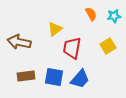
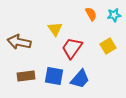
cyan star: moved 1 px up
yellow triangle: rotated 28 degrees counterclockwise
red trapezoid: rotated 25 degrees clockwise
blue square: moved 1 px up
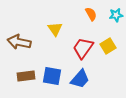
cyan star: moved 2 px right
red trapezoid: moved 11 px right
blue square: moved 2 px left
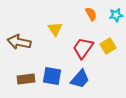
brown rectangle: moved 3 px down
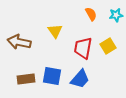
yellow triangle: moved 2 px down
red trapezoid: rotated 25 degrees counterclockwise
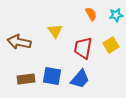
yellow square: moved 3 px right, 1 px up
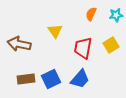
orange semicircle: rotated 128 degrees counterclockwise
brown arrow: moved 2 px down
blue square: moved 1 px left, 3 px down; rotated 36 degrees counterclockwise
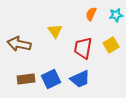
blue trapezoid: rotated 25 degrees clockwise
